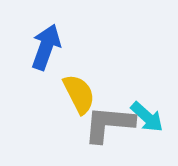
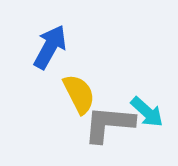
blue arrow: moved 4 px right; rotated 9 degrees clockwise
cyan arrow: moved 5 px up
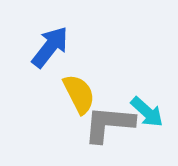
blue arrow: rotated 9 degrees clockwise
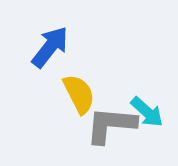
gray L-shape: moved 2 px right, 1 px down
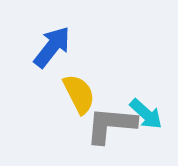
blue arrow: moved 2 px right
cyan arrow: moved 1 px left, 2 px down
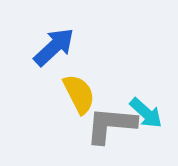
blue arrow: moved 2 px right; rotated 9 degrees clockwise
cyan arrow: moved 1 px up
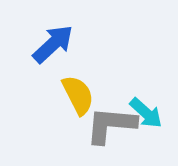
blue arrow: moved 1 px left, 3 px up
yellow semicircle: moved 1 px left, 1 px down
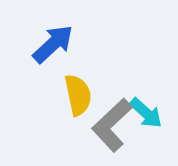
yellow semicircle: rotated 15 degrees clockwise
gray L-shape: moved 1 px right; rotated 48 degrees counterclockwise
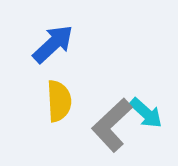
yellow semicircle: moved 19 px left, 6 px down; rotated 9 degrees clockwise
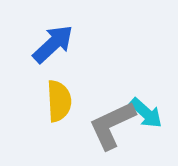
gray L-shape: rotated 18 degrees clockwise
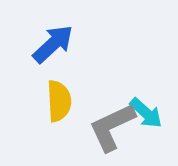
gray L-shape: moved 2 px down
